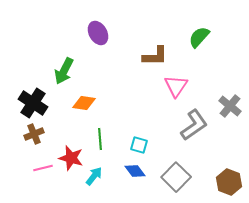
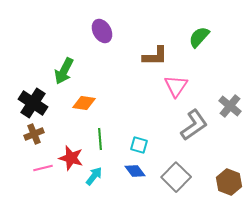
purple ellipse: moved 4 px right, 2 px up
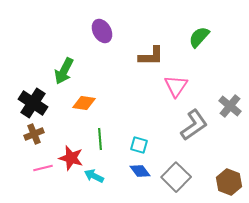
brown L-shape: moved 4 px left
blue diamond: moved 5 px right
cyan arrow: rotated 102 degrees counterclockwise
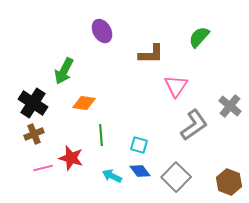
brown L-shape: moved 2 px up
green line: moved 1 px right, 4 px up
cyan arrow: moved 18 px right
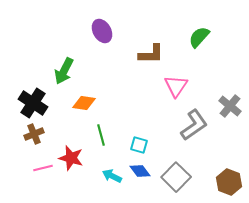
green line: rotated 10 degrees counterclockwise
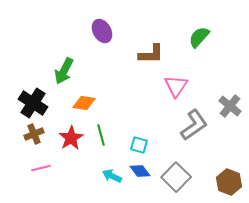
red star: moved 20 px up; rotated 25 degrees clockwise
pink line: moved 2 px left
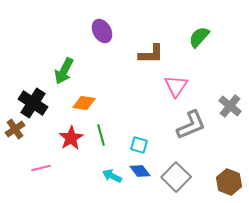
gray L-shape: moved 3 px left; rotated 12 degrees clockwise
brown cross: moved 19 px left, 5 px up; rotated 12 degrees counterclockwise
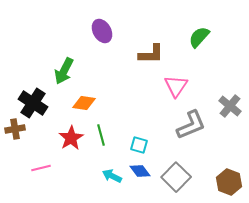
brown cross: rotated 24 degrees clockwise
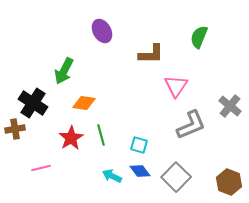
green semicircle: rotated 20 degrees counterclockwise
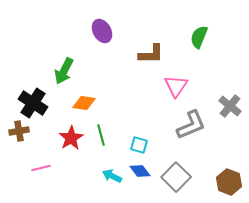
brown cross: moved 4 px right, 2 px down
